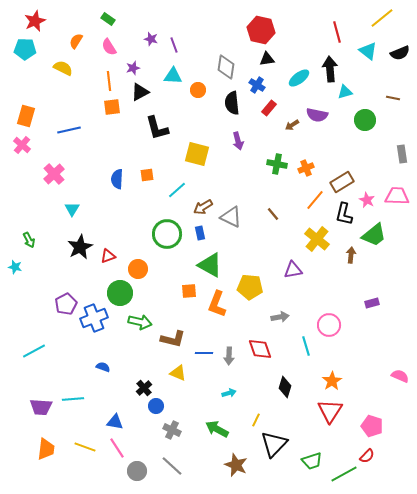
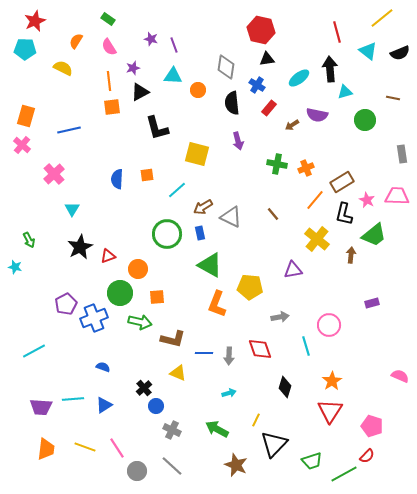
orange square at (189, 291): moved 32 px left, 6 px down
blue triangle at (115, 422): moved 11 px left, 17 px up; rotated 42 degrees counterclockwise
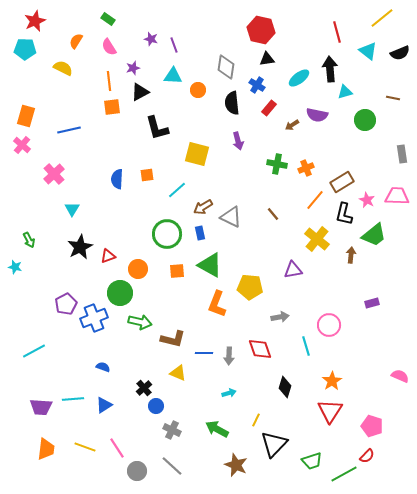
orange square at (157, 297): moved 20 px right, 26 px up
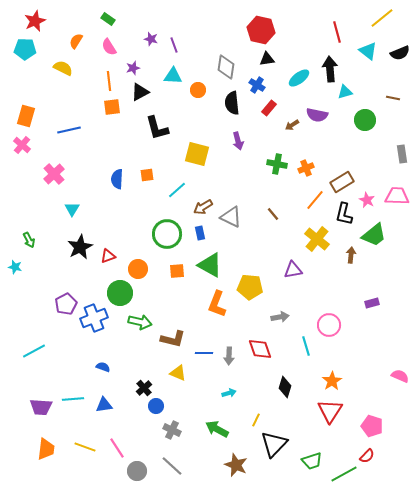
blue triangle at (104, 405): rotated 24 degrees clockwise
